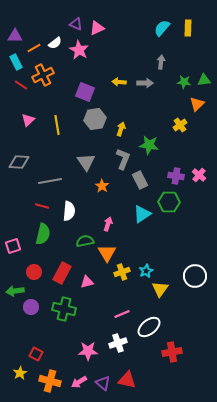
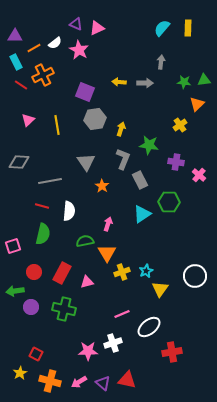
purple cross at (176, 176): moved 14 px up
white cross at (118, 343): moved 5 px left
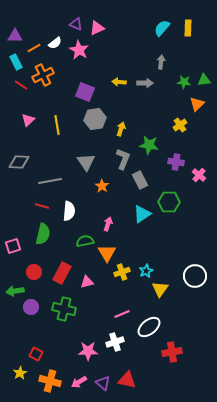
white cross at (113, 343): moved 2 px right, 1 px up
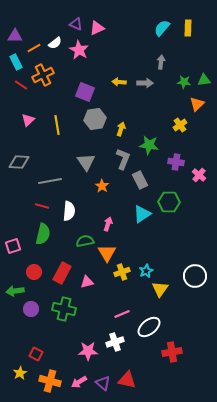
purple circle at (31, 307): moved 2 px down
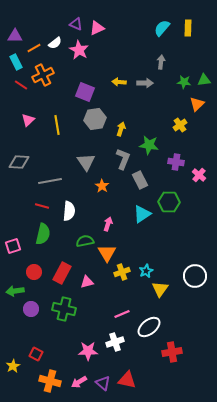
yellow star at (20, 373): moved 7 px left, 7 px up
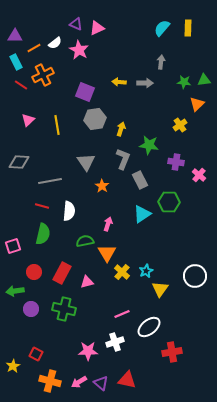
yellow cross at (122, 272): rotated 28 degrees counterclockwise
purple triangle at (103, 383): moved 2 px left
